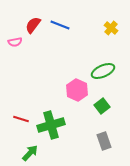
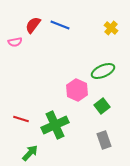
green cross: moved 4 px right; rotated 8 degrees counterclockwise
gray rectangle: moved 1 px up
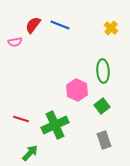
green ellipse: rotated 70 degrees counterclockwise
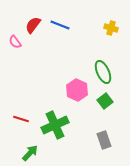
yellow cross: rotated 24 degrees counterclockwise
pink semicircle: rotated 64 degrees clockwise
green ellipse: moved 1 px down; rotated 20 degrees counterclockwise
green square: moved 3 px right, 5 px up
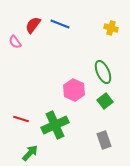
blue line: moved 1 px up
pink hexagon: moved 3 px left
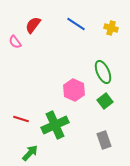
blue line: moved 16 px right; rotated 12 degrees clockwise
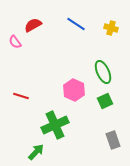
red semicircle: rotated 24 degrees clockwise
green square: rotated 14 degrees clockwise
red line: moved 23 px up
gray rectangle: moved 9 px right
green arrow: moved 6 px right, 1 px up
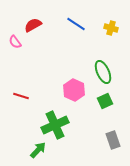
green arrow: moved 2 px right, 2 px up
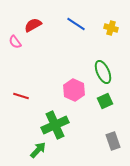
gray rectangle: moved 1 px down
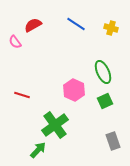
red line: moved 1 px right, 1 px up
green cross: rotated 12 degrees counterclockwise
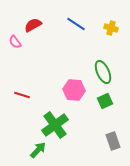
pink hexagon: rotated 20 degrees counterclockwise
